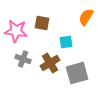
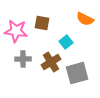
orange semicircle: moved 1 px left, 2 px down; rotated 96 degrees counterclockwise
cyan square: rotated 32 degrees counterclockwise
gray cross: rotated 21 degrees counterclockwise
brown cross: moved 1 px right, 1 px up
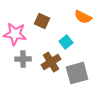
orange semicircle: moved 2 px left, 2 px up
brown square: moved 2 px up; rotated 14 degrees clockwise
pink star: moved 1 px left, 3 px down
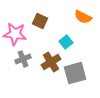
brown square: moved 2 px left
gray cross: rotated 21 degrees counterclockwise
gray square: moved 2 px left
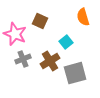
orange semicircle: rotated 48 degrees clockwise
pink star: rotated 15 degrees clockwise
brown cross: moved 1 px left, 1 px up
